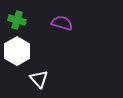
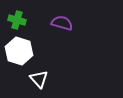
white hexagon: moved 2 px right; rotated 12 degrees counterclockwise
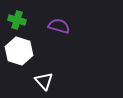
purple semicircle: moved 3 px left, 3 px down
white triangle: moved 5 px right, 2 px down
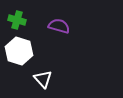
white triangle: moved 1 px left, 2 px up
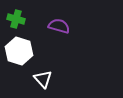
green cross: moved 1 px left, 1 px up
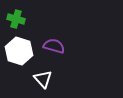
purple semicircle: moved 5 px left, 20 px down
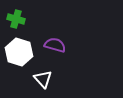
purple semicircle: moved 1 px right, 1 px up
white hexagon: moved 1 px down
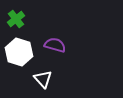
green cross: rotated 36 degrees clockwise
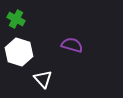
green cross: rotated 24 degrees counterclockwise
purple semicircle: moved 17 px right
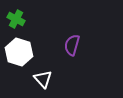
purple semicircle: rotated 90 degrees counterclockwise
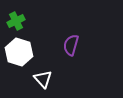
green cross: moved 2 px down; rotated 36 degrees clockwise
purple semicircle: moved 1 px left
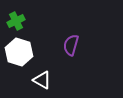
white triangle: moved 1 px left, 1 px down; rotated 18 degrees counterclockwise
